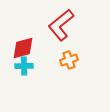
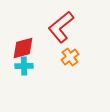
red L-shape: moved 2 px down
orange cross: moved 1 px right, 3 px up; rotated 18 degrees counterclockwise
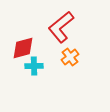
cyan cross: moved 10 px right
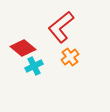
red diamond: rotated 55 degrees clockwise
cyan cross: rotated 24 degrees counterclockwise
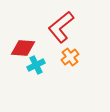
red diamond: rotated 35 degrees counterclockwise
cyan cross: moved 2 px right, 1 px up
